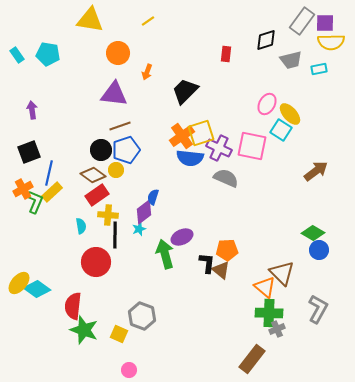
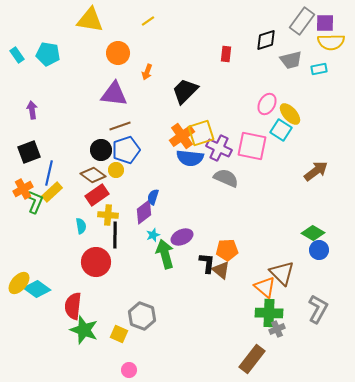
cyan star at (139, 229): moved 14 px right, 6 px down
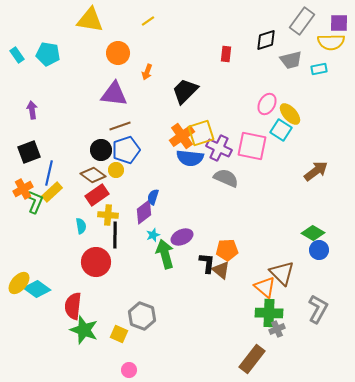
purple square at (325, 23): moved 14 px right
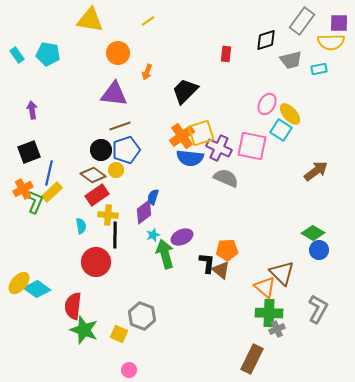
brown rectangle at (252, 359): rotated 12 degrees counterclockwise
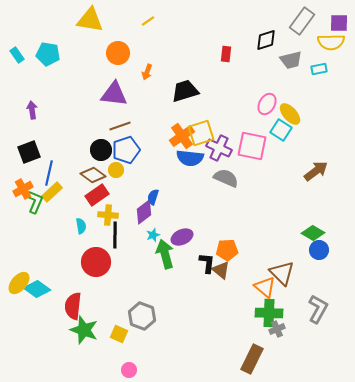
black trapezoid at (185, 91): rotated 28 degrees clockwise
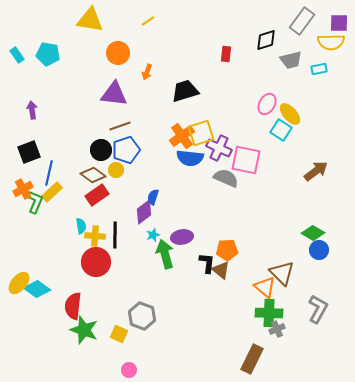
pink square at (252, 146): moved 6 px left, 14 px down
yellow cross at (108, 215): moved 13 px left, 21 px down
purple ellipse at (182, 237): rotated 15 degrees clockwise
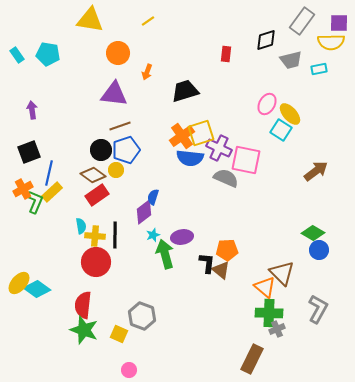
red semicircle at (73, 306): moved 10 px right, 1 px up
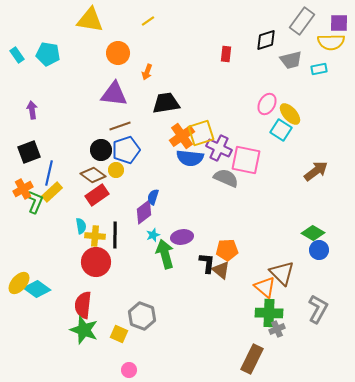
black trapezoid at (185, 91): moved 19 px left, 12 px down; rotated 8 degrees clockwise
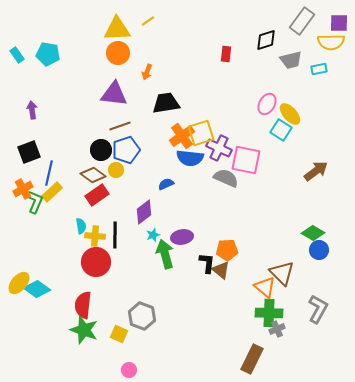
yellow triangle at (90, 20): moved 27 px right, 9 px down; rotated 12 degrees counterclockwise
blue semicircle at (153, 197): moved 13 px right, 13 px up; rotated 49 degrees clockwise
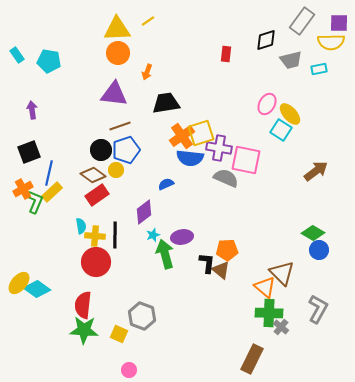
cyan pentagon at (48, 54): moved 1 px right, 7 px down
purple cross at (219, 148): rotated 15 degrees counterclockwise
gray cross at (277, 329): moved 4 px right, 2 px up; rotated 28 degrees counterclockwise
green star at (84, 330): rotated 16 degrees counterclockwise
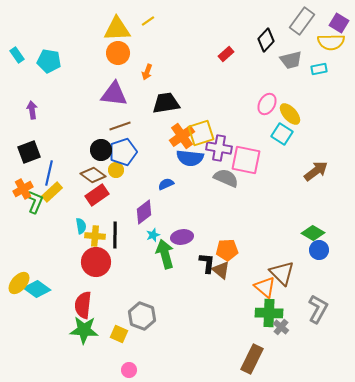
purple square at (339, 23): rotated 30 degrees clockwise
black diamond at (266, 40): rotated 30 degrees counterclockwise
red rectangle at (226, 54): rotated 42 degrees clockwise
cyan square at (281, 130): moved 1 px right, 4 px down
blue pentagon at (126, 150): moved 3 px left, 2 px down
